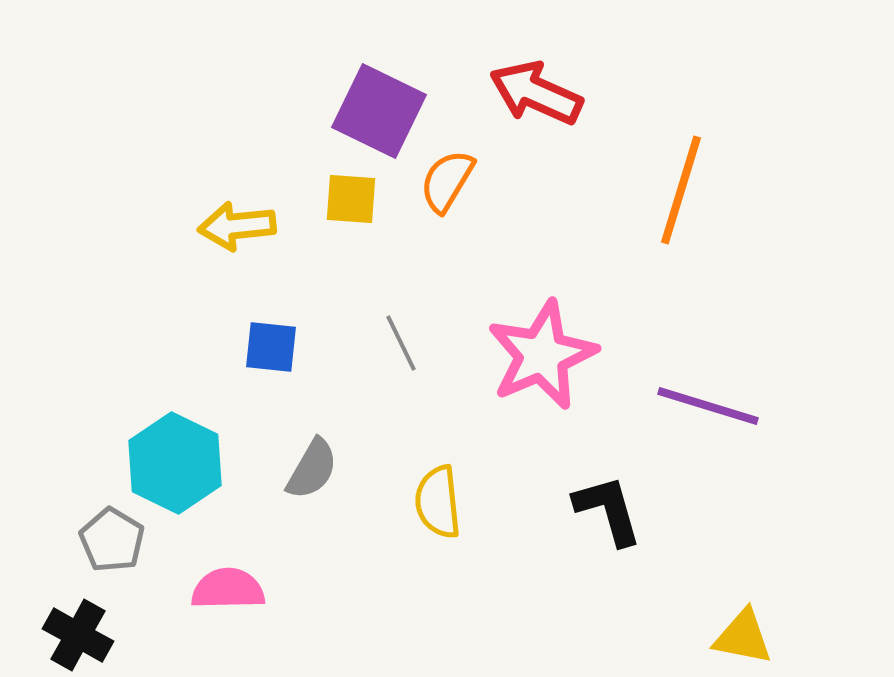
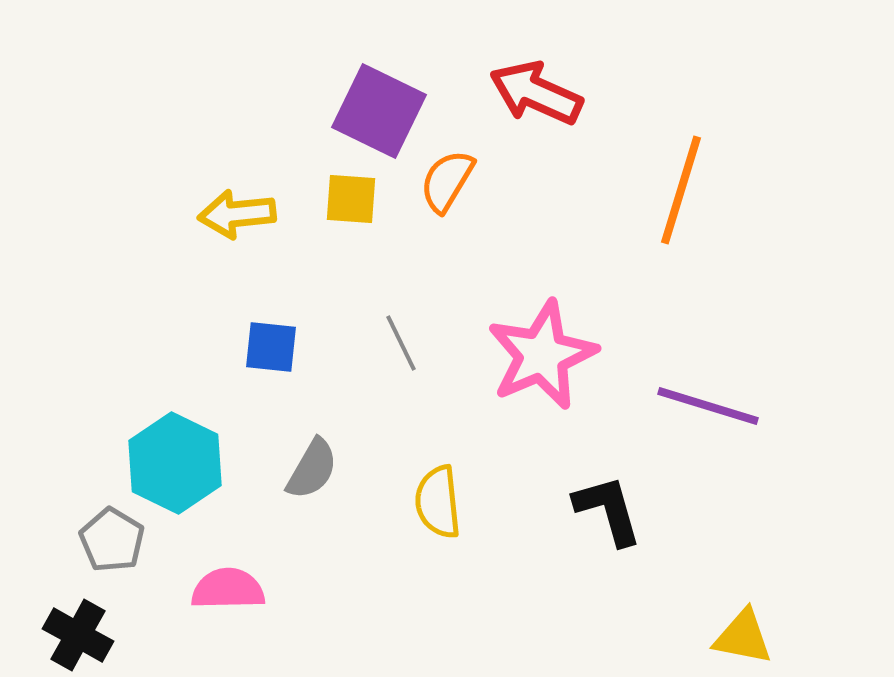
yellow arrow: moved 12 px up
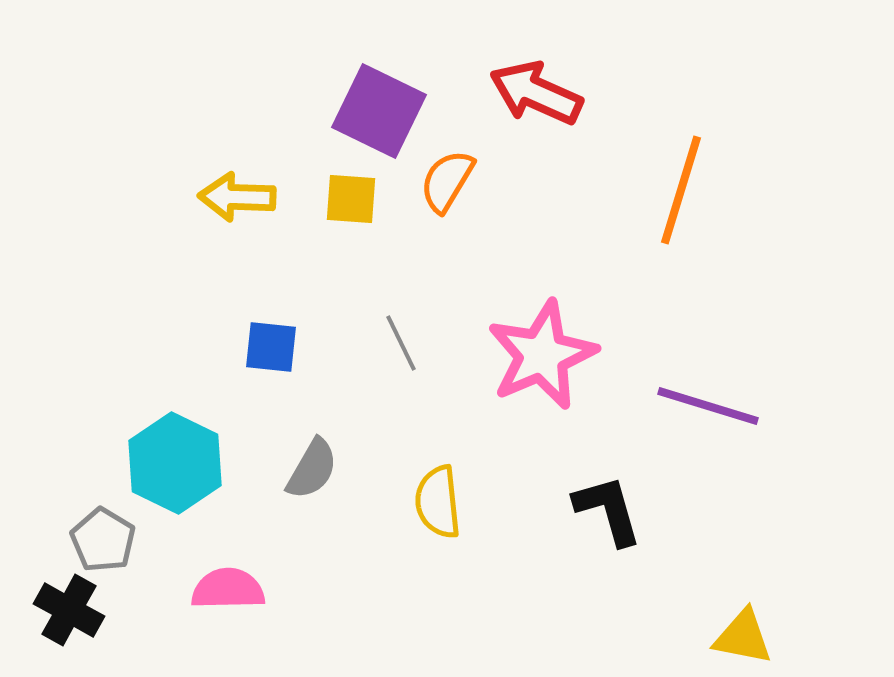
yellow arrow: moved 17 px up; rotated 8 degrees clockwise
gray pentagon: moved 9 px left
black cross: moved 9 px left, 25 px up
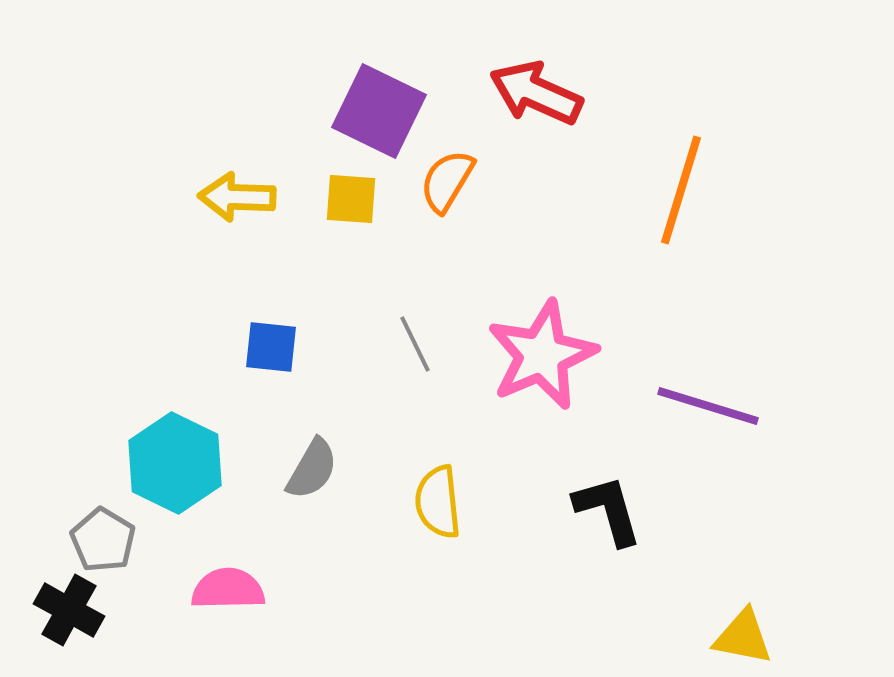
gray line: moved 14 px right, 1 px down
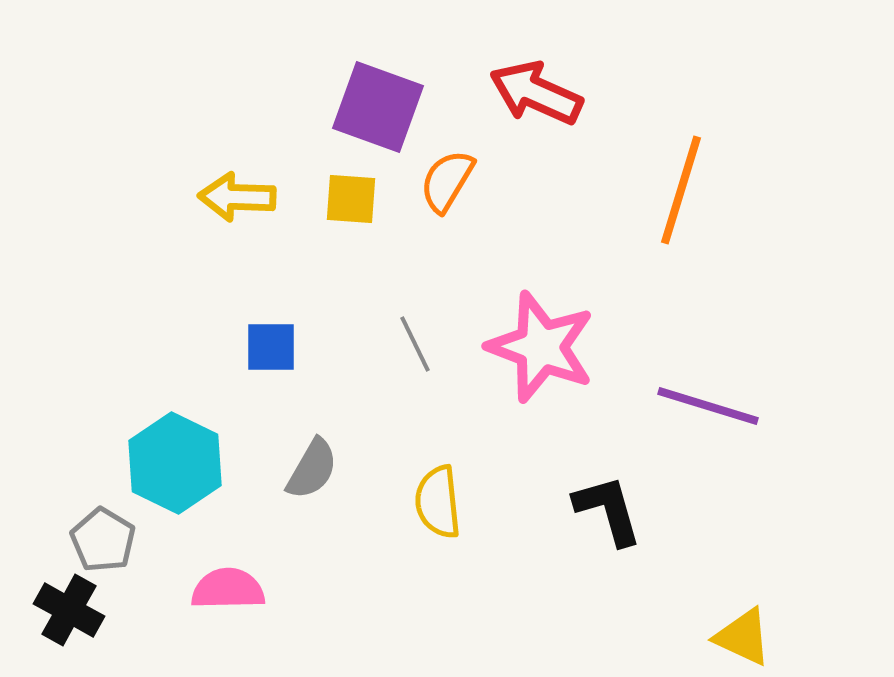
purple square: moved 1 px left, 4 px up; rotated 6 degrees counterclockwise
blue square: rotated 6 degrees counterclockwise
pink star: moved 1 px left, 8 px up; rotated 28 degrees counterclockwise
yellow triangle: rotated 14 degrees clockwise
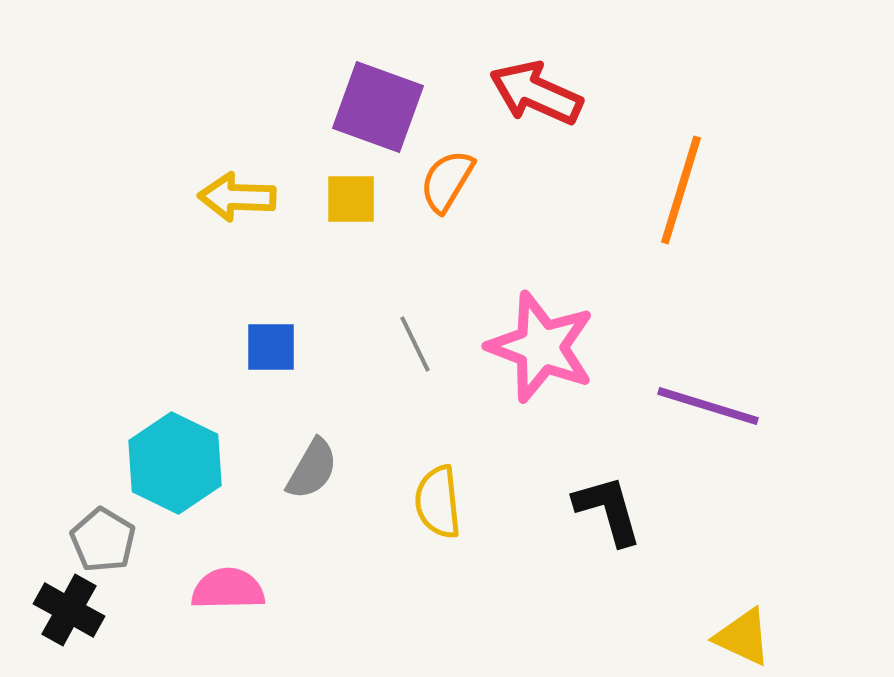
yellow square: rotated 4 degrees counterclockwise
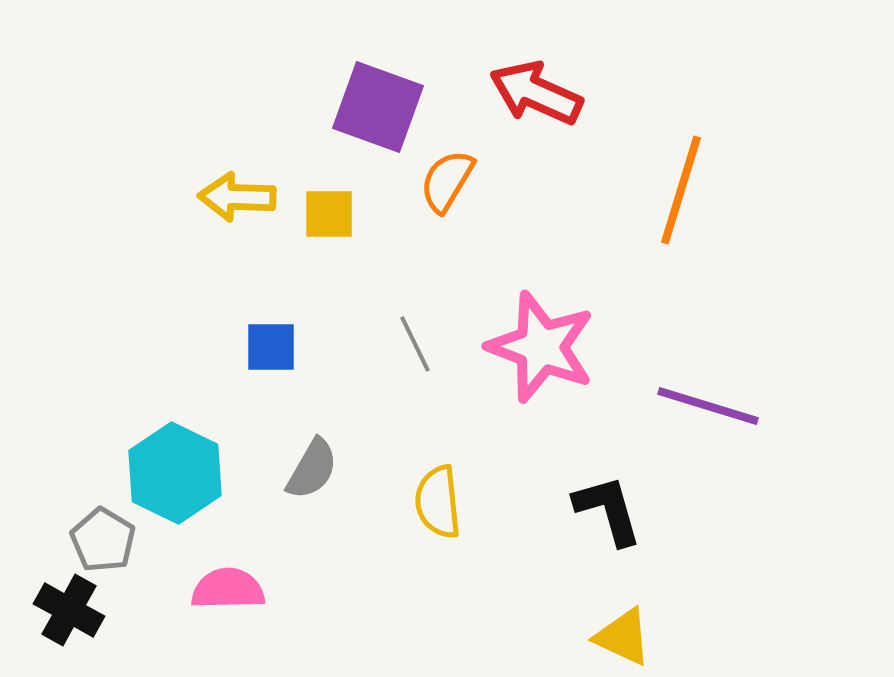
yellow square: moved 22 px left, 15 px down
cyan hexagon: moved 10 px down
yellow triangle: moved 120 px left
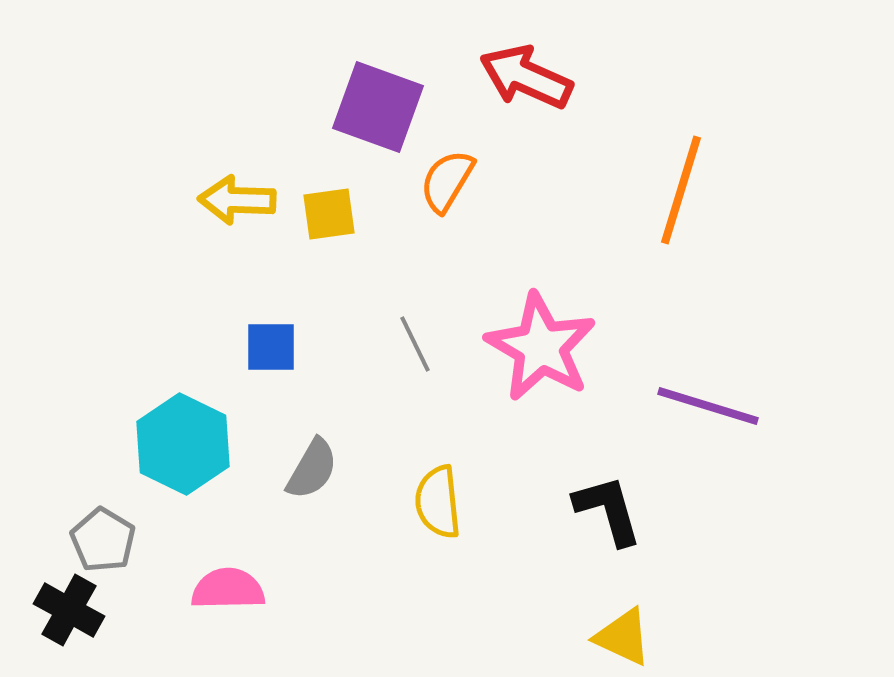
red arrow: moved 10 px left, 16 px up
yellow arrow: moved 3 px down
yellow square: rotated 8 degrees counterclockwise
pink star: rotated 9 degrees clockwise
cyan hexagon: moved 8 px right, 29 px up
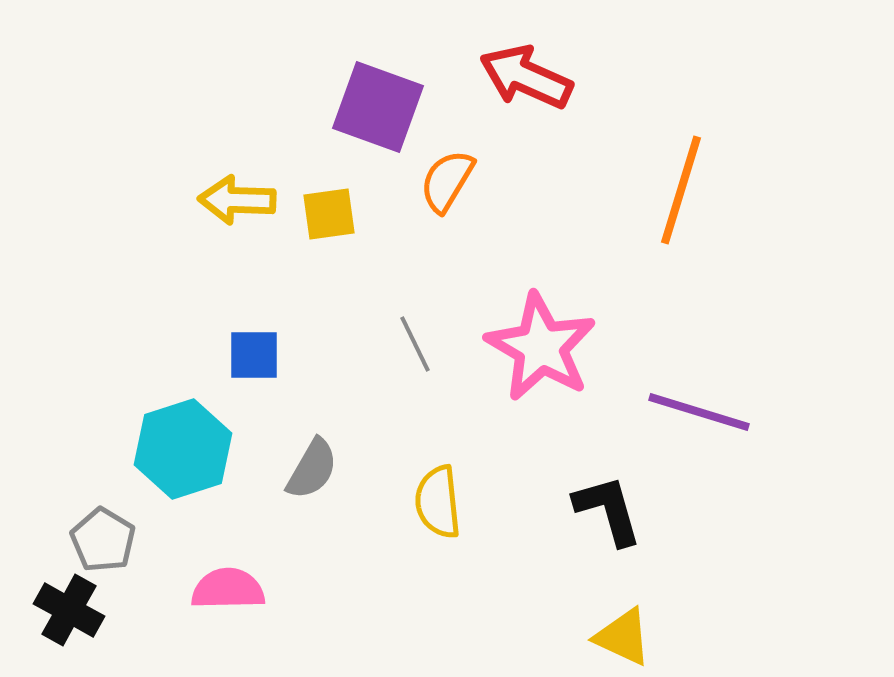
blue square: moved 17 px left, 8 px down
purple line: moved 9 px left, 6 px down
cyan hexagon: moved 5 px down; rotated 16 degrees clockwise
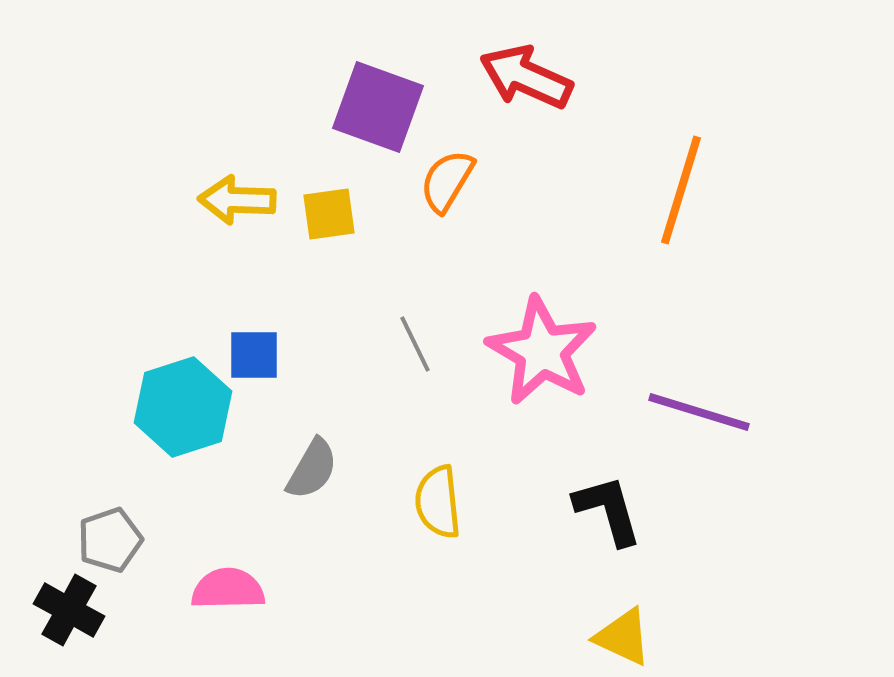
pink star: moved 1 px right, 4 px down
cyan hexagon: moved 42 px up
gray pentagon: moved 7 px right; rotated 22 degrees clockwise
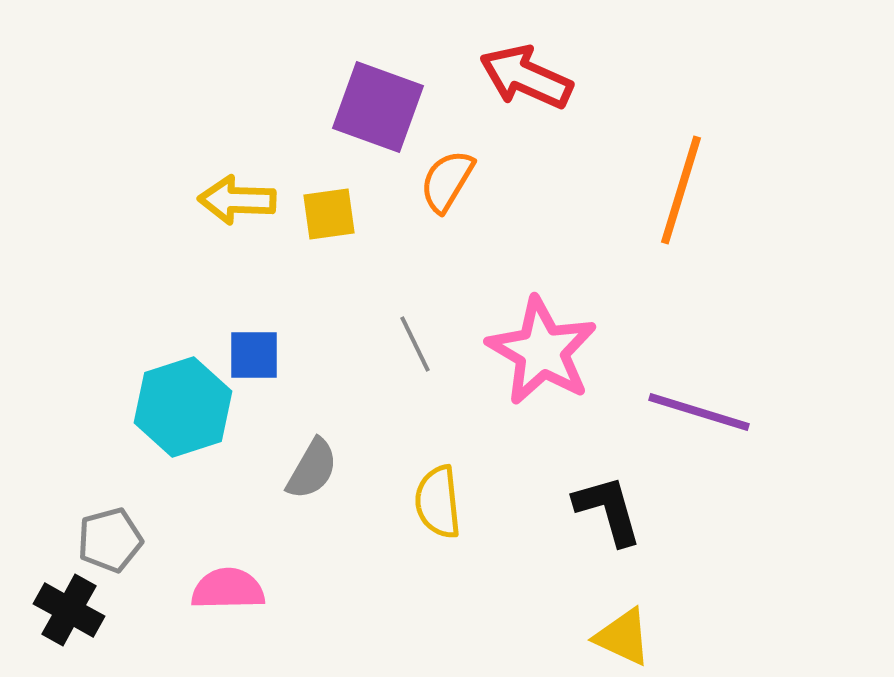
gray pentagon: rotated 4 degrees clockwise
